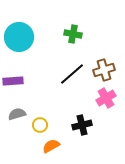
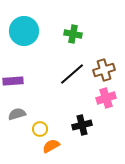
cyan circle: moved 5 px right, 6 px up
pink cross: rotated 12 degrees clockwise
yellow circle: moved 4 px down
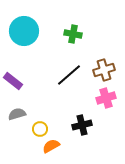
black line: moved 3 px left, 1 px down
purple rectangle: rotated 42 degrees clockwise
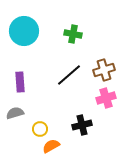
purple rectangle: moved 7 px right, 1 px down; rotated 48 degrees clockwise
gray semicircle: moved 2 px left, 1 px up
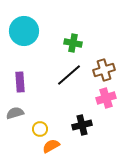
green cross: moved 9 px down
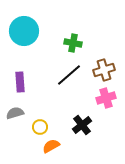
black cross: rotated 24 degrees counterclockwise
yellow circle: moved 2 px up
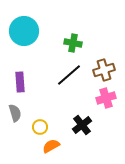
gray semicircle: rotated 90 degrees clockwise
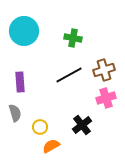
green cross: moved 5 px up
black line: rotated 12 degrees clockwise
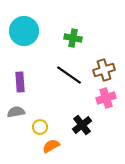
black line: rotated 64 degrees clockwise
gray semicircle: moved 1 px right, 1 px up; rotated 84 degrees counterclockwise
